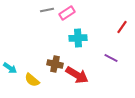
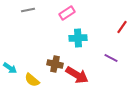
gray line: moved 19 px left
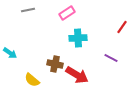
cyan arrow: moved 15 px up
